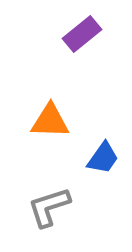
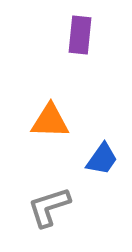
purple rectangle: moved 2 px left, 1 px down; rotated 45 degrees counterclockwise
blue trapezoid: moved 1 px left, 1 px down
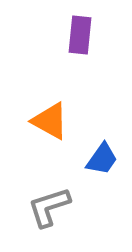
orange triangle: rotated 27 degrees clockwise
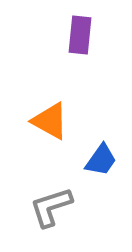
blue trapezoid: moved 1 px left, 1 px down
gray L-shape: moved 2 px right
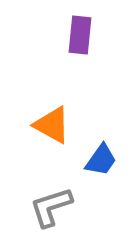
orange triangle: moved 2 px right, 4 px down
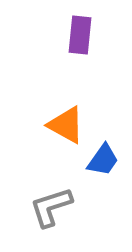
orange triangle: moved 14 px right
blue trapezoid: moved 2 px right
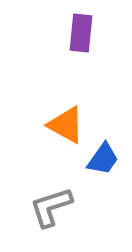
purple rectangle: moved 1 px right, 2 px up
blue trapezoid: moved 1 px up
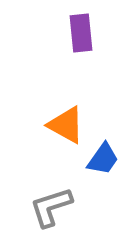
purple rectangle: rotated 12 degrees counterclockwise
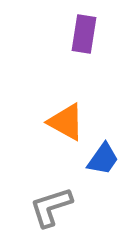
purple rectangle: moved 3 px right, 1 px down; rotated 15 degrees clockwise
orange triangle: moved 3 px up
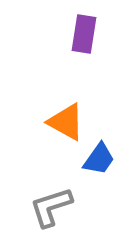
blue trapezoid: moved 4 px left
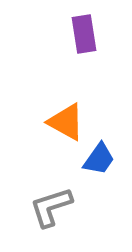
purple rectangle: rotated 18 degrees counterclockwise
